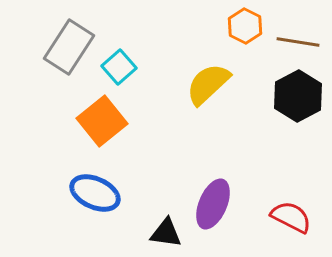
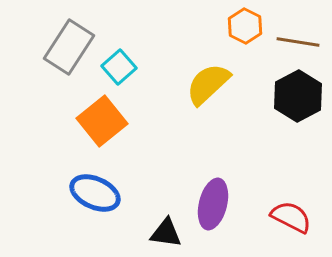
purple ellipse: rotated 9 degrees counterclockwise
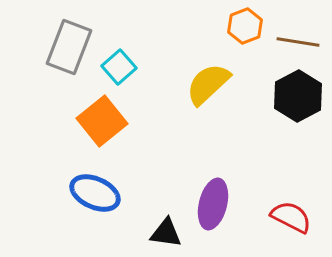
orange hexagon: rotated 12 degrees clockwise
gray rectangle: rotated 12 degrees counterclockwise
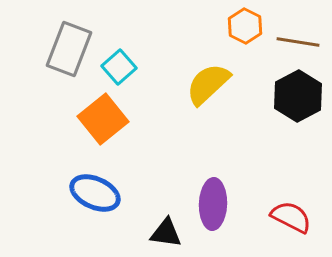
orange hexagon: rotated 12 degrees counterclockwise
gray rectangle: moved 2 px down
orange square: moved 1 px right, 2 px up
purple ellipse: rotated 12 degrees counterclockwise
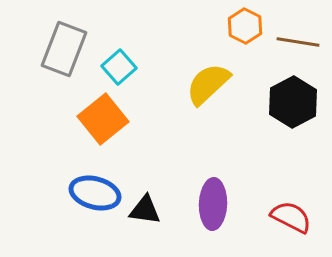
gray rectangle: moved 5 px left
black hexagon: moved 5 px left, 6 px down
blue ellipse: rotated 9 degrees counterclockwise
black triangle: moved 21 px left, 23 px up
